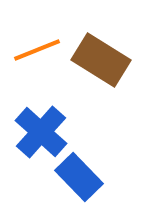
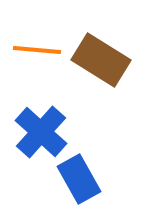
orange line: rotated 27 degrees clockwise
blue rectangle: moved 2 px down; rotated 15 degrees clockwise
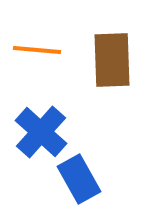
brown rectangle: moved 11 px right; rotated 56 degrees clockwise
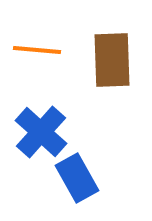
blue rectangle: moved 2 px left, 1 px up
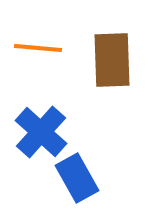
orange line: moved 1 px right, 2 px up
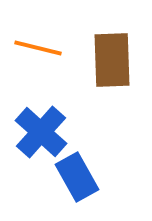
orange line: rotated 9 degrees clockwise
blue rectangle: moved 1 px up
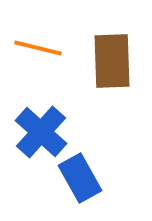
brown rectangle: moved 1 px down
blue rectangle: moved 3 px right, 1 px down
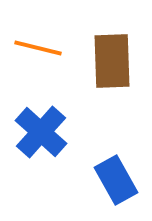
blue rectangle: moved 36 px right, 2 px down
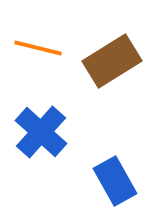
brown rectangle: rotated 60 degrees clockwise
blue rectangle: moved 1 px left, 1 px down
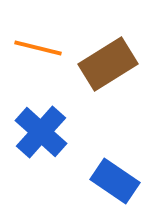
brown rectangle: moved 4 px left, 3 px down
blue rectangle: rotated 27 degrees counterclockwise
